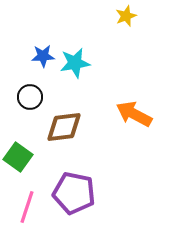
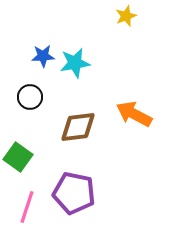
brown diamond: moved 14 px right
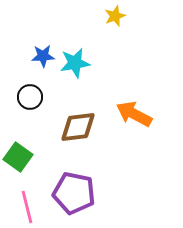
yellow star: moved 11 px left
pink line: rotated 32 degrees counterclockwise
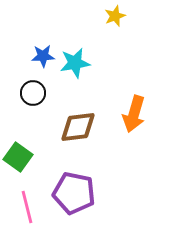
black circle: moved 3 px right, 4 px up
orange arrow: rotated 102 degrees counterclockwise
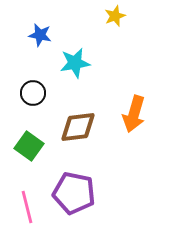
blue star: moved 3 px left, 21 px up; rotated 15 degrees clockwise
green square: moved 11 px right, 11 px up
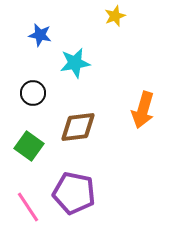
orange arrow: moved 9 px right, 4 px up
pink line: moved 1 px right; rotated 20 degrees counterclockwise
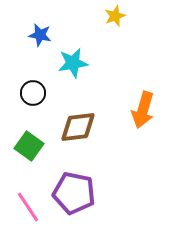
cyan star: moved 2 px left
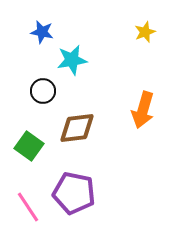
yellow star: moved 30 px right, 16 px down
blue star: moved 2 px right, 3 px up
cyan star: moved 1 px left, 3 px up
black circle: moved 10 px right, 2 px up
brown diamond: moved 1 px left, 1 px down
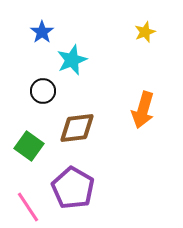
blue star: rotated 25 degrees clockwise
cyan star: rotated 12 degrees counterclockwise
purple pentagon: moved 1 px left, 5 px up; rotated 18 degrees clockwise
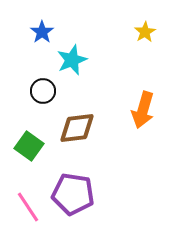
yellow star: rotated 10 degrees counterclockwise
purple pentagon: moved 6 px down; rotated 21 degrees counterclockwise
